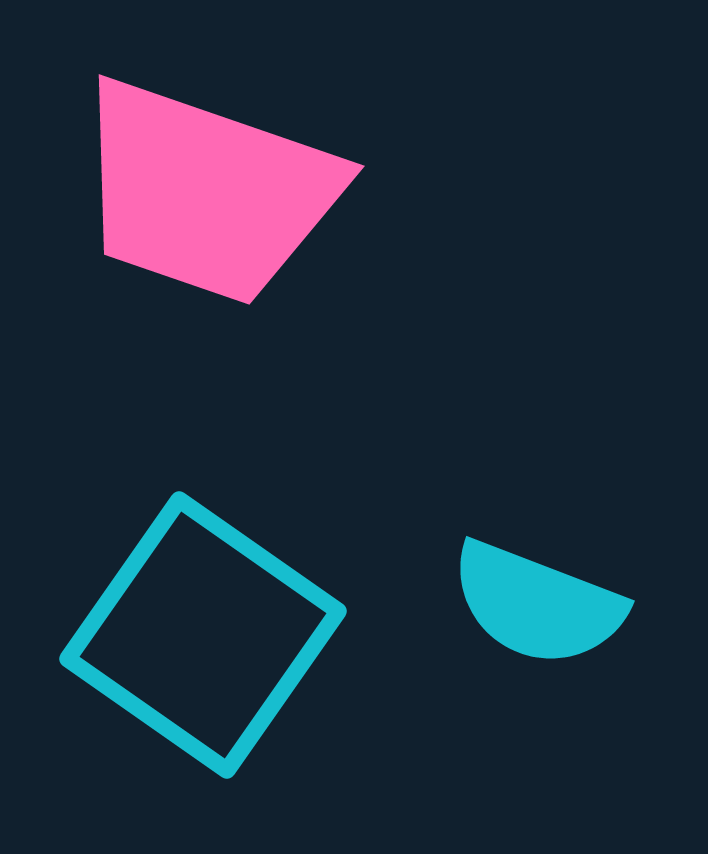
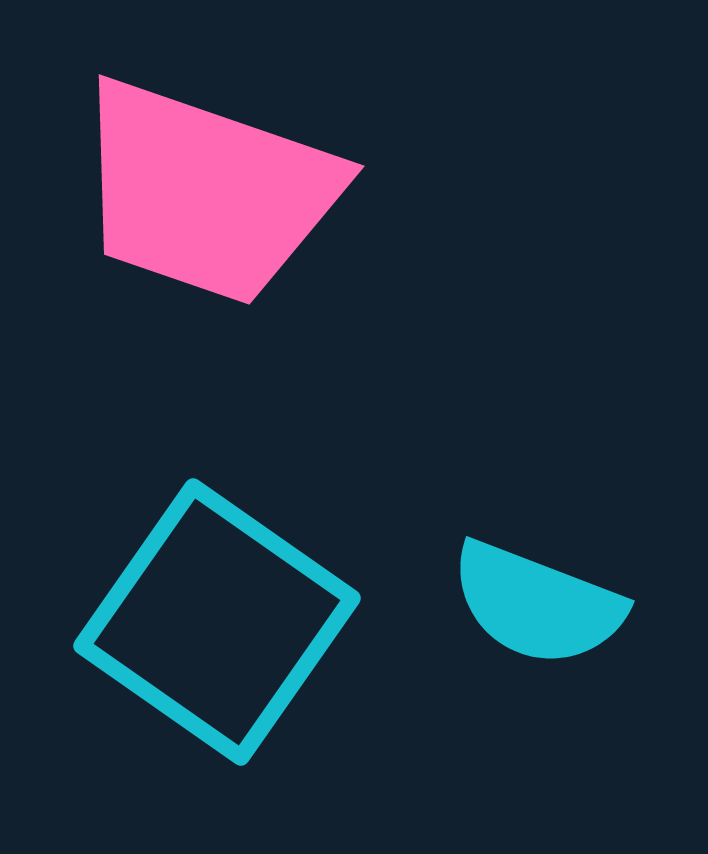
cyan square: moved 14 px right, 13 px up
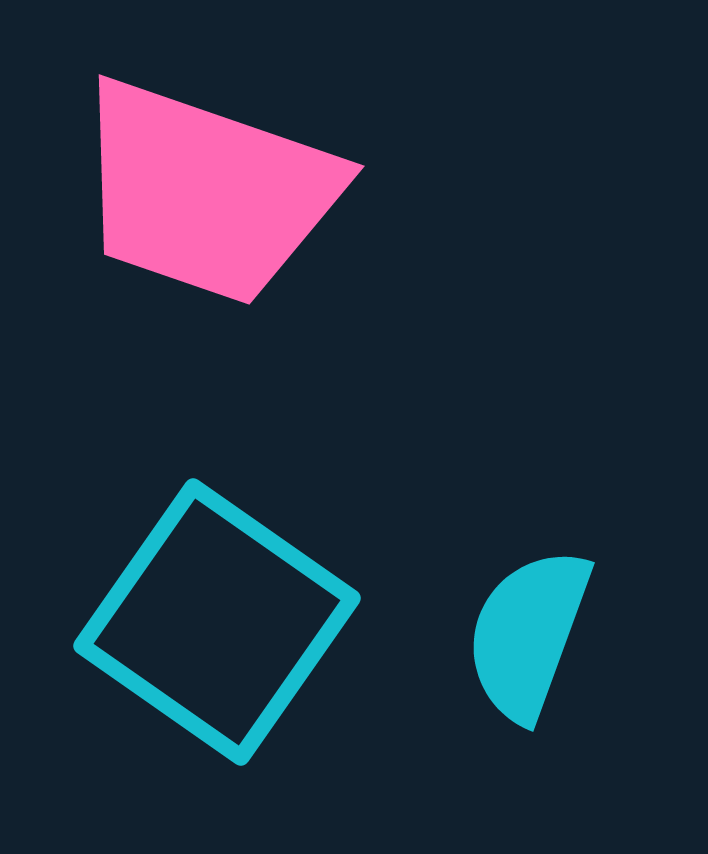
cyan semicircle: moved 9 px left, 30 px down; rotated 89 degrees clockwise
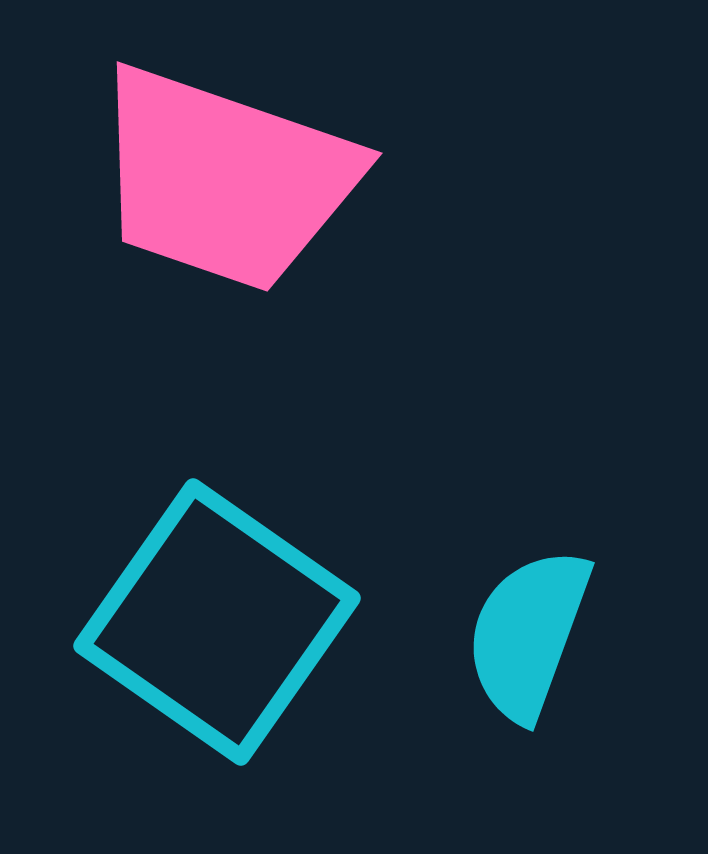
pink trapezoid: moved 18 px right, 13 px up
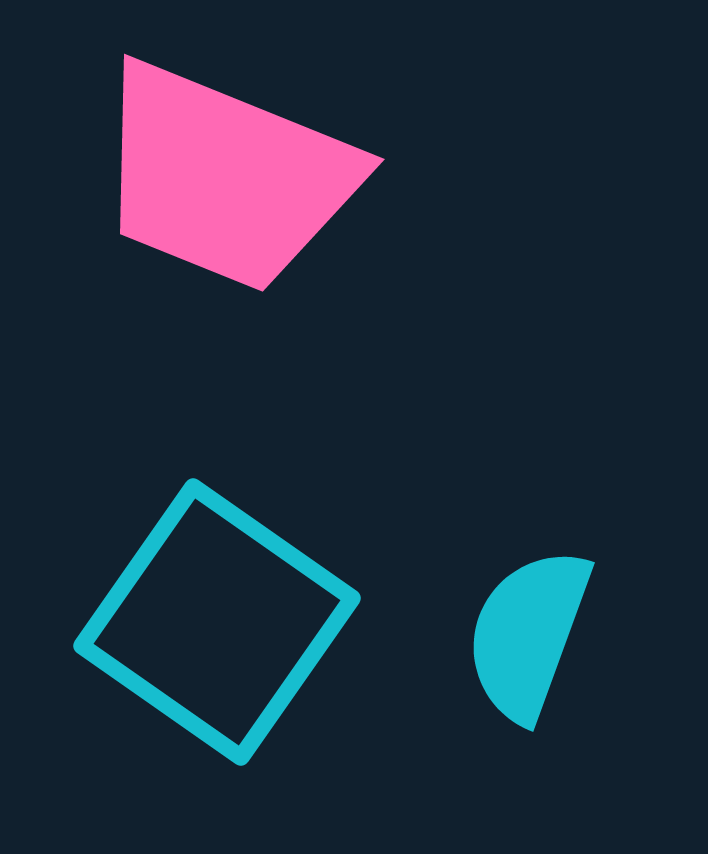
pink trapezoid: moved 1 px right, 2 px up; rotated 3 degrees clockwise
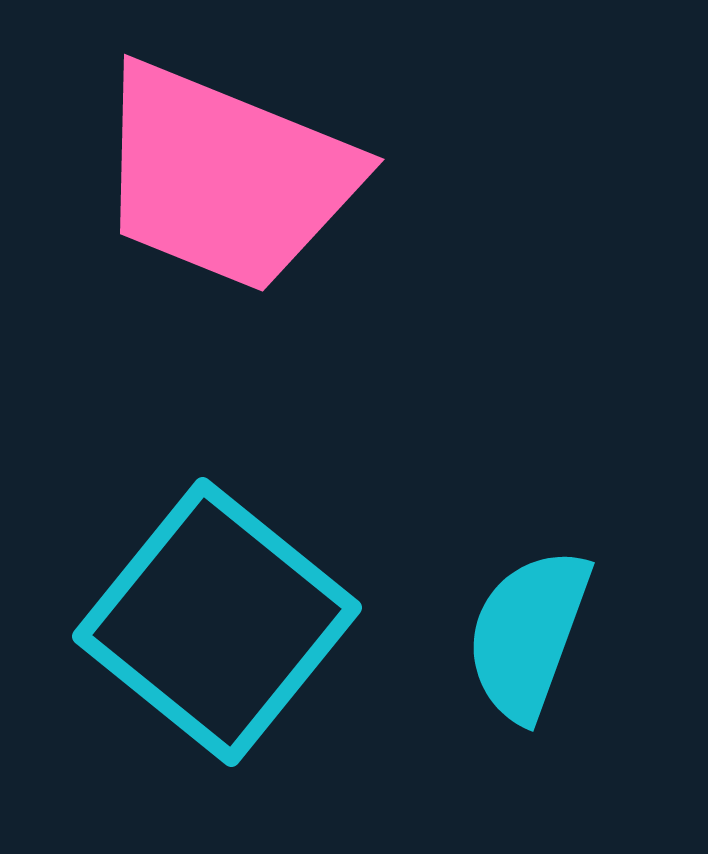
cyan square: rotated 4 degrees clockwise
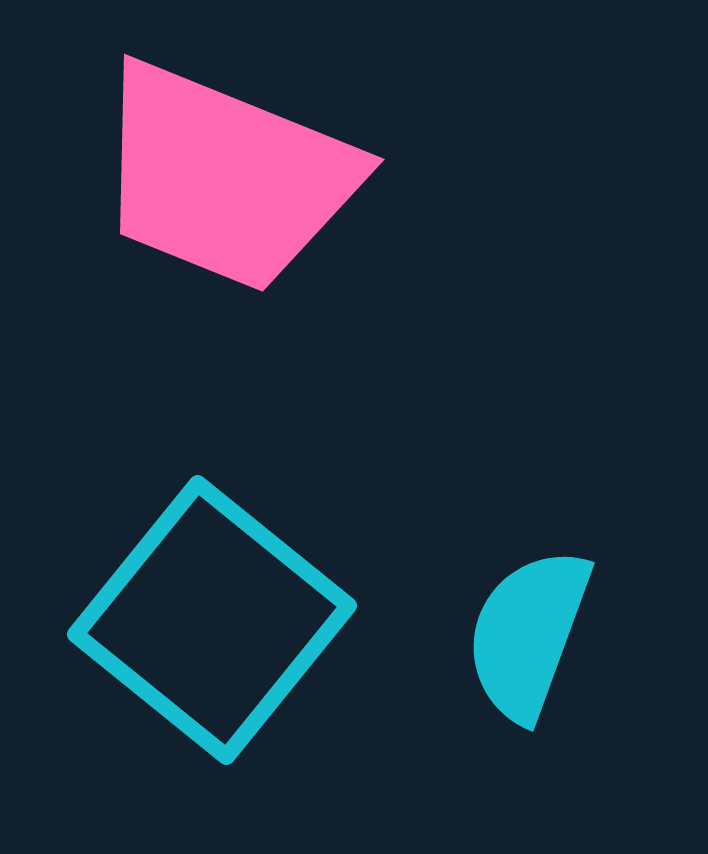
cyan square: moved 5 px left, 2 px up
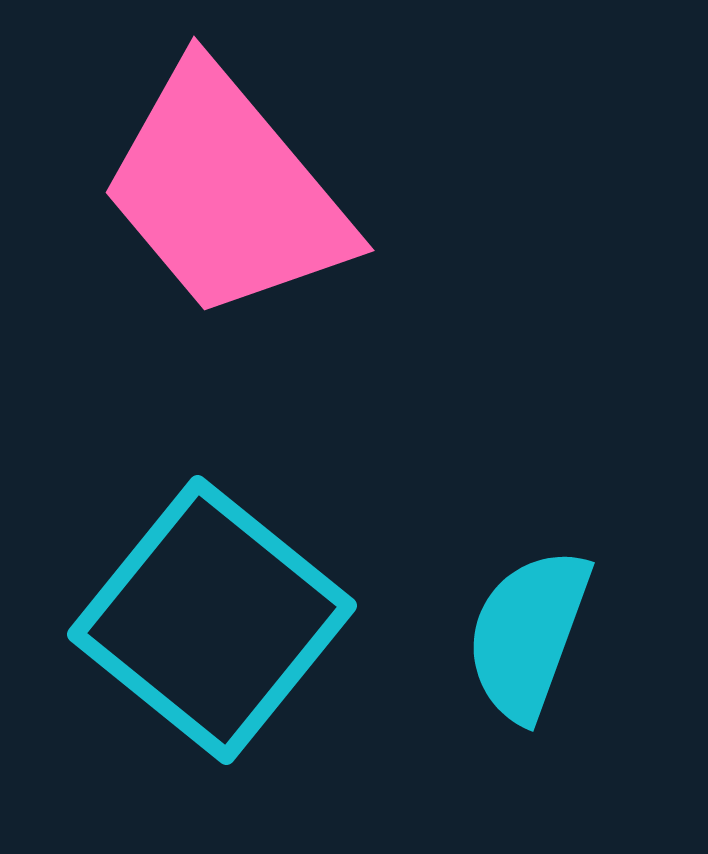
pink trapezoid: moved 15 px down; rotated 28 degrees clockwise
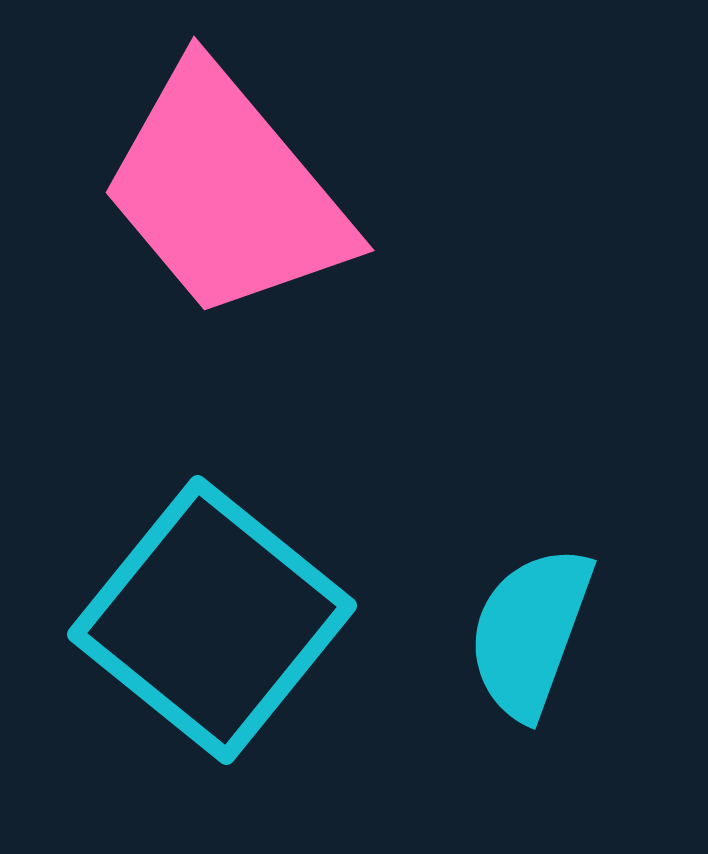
cyan semicircle: moved 2 px right, 2 px up
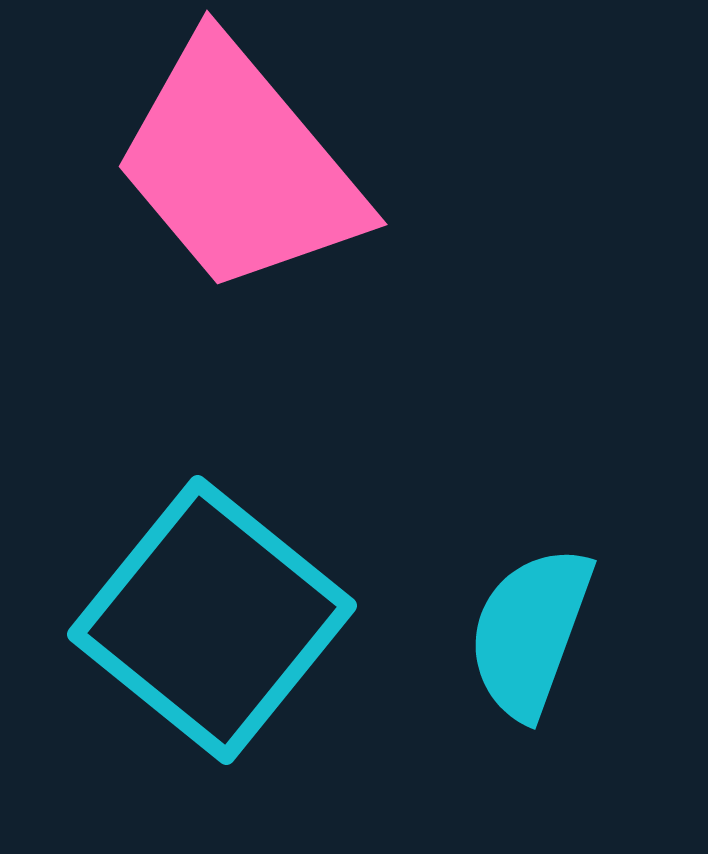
pink trapezoid: moved 13 px right, 26 px up
